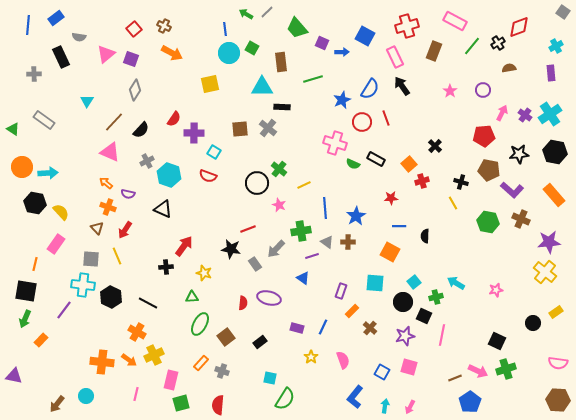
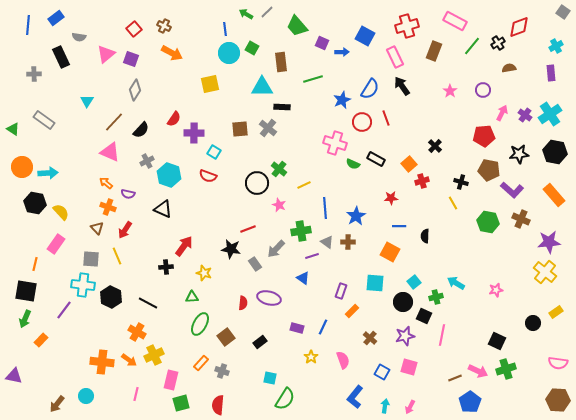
green trapezoid at (297, 28): moved 2 px up
brown cross at (370, 328): moved 10 px down
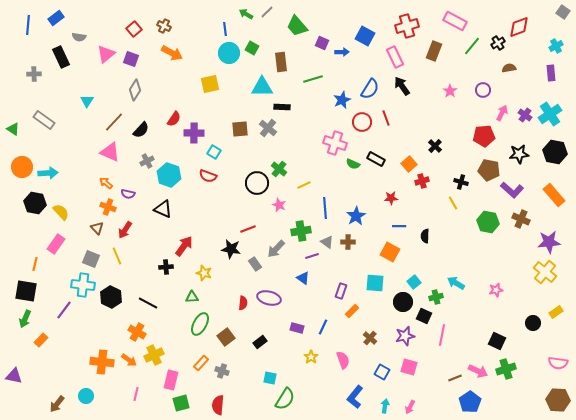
gray square at (91, 259): rotated 18 degrees clockwise
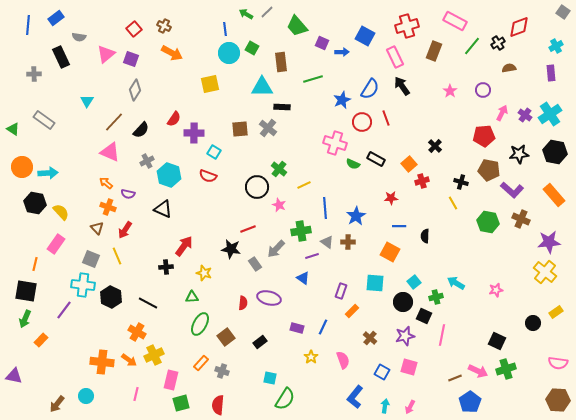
black circle at (257, 183): moved 4 px down
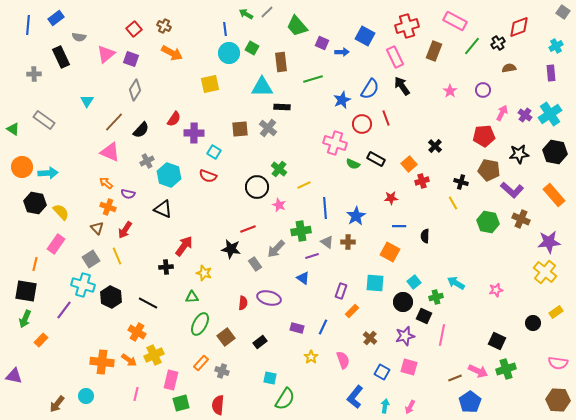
red circle at (362, 122): moved 2 px down
gray square at (91, 259): rotated 36 degrees clockwise
cyan cross at (83, 285): rotated 10 degrees clockwise
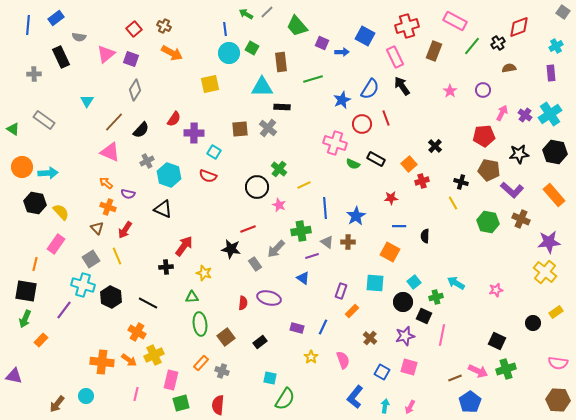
green ellipse at (200, 324): rotated 35 degrees counterclockwise
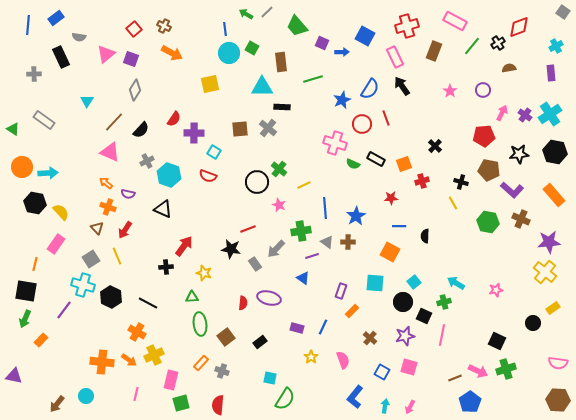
orange square at (409, 164): moved 5 px left; rotated 21 degrees clockwise
black circle at (257, 187): moved 5 px up
green cross at (436, 297): moved 8 px right, 5 px down
yellow rectangle at (556, 312): moved 3 px left, 4 px up
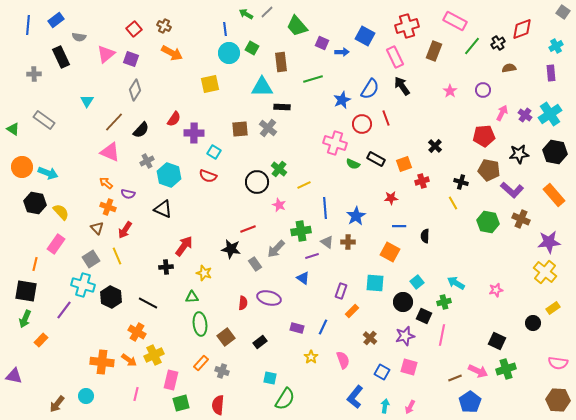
blue rectangle at (56, 18): moved 2 px down
red diamond at (519, 27): moved 3 px right, 2 px down
cyan arrow at (48, 173): rotated 24 degrees clockwise
cyan square at (414, 282): moved 3 px right
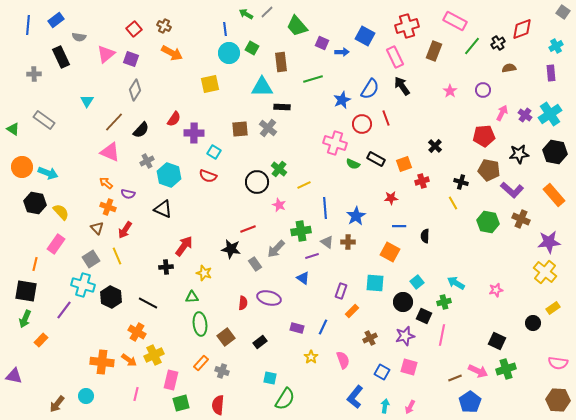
brown cross at (370, 338): rotated 24 degrees clockwise
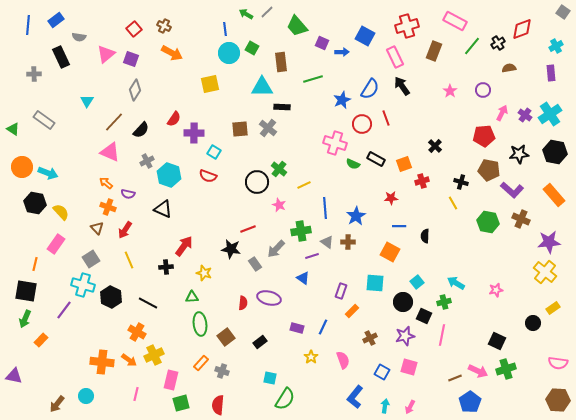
yellow line at (117, 256): moved 12 px right, 4 px down
